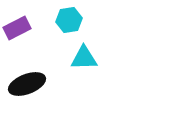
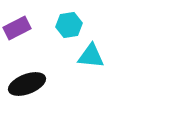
cyan hexagon: moved 5 px down
cyan triangle: moved 7 px right, 2 px up; rotated 8 degrees clockwise
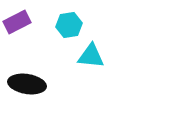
purple rectangle: moved 6 px up
black ellipse: rotated 30 degrees clockwise
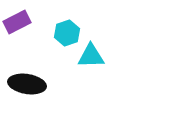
cyan hexagon: moved 2 px left, 8 px down; rotated 10 degrees counterclockwise
cyan triangle: rotated 8 degrees counterclockwise
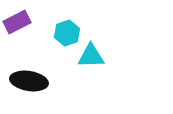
black ellipse: moved 2 px right, 3 px up
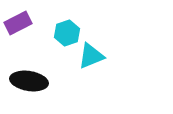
purple rectangle: moved 1 px right, 1 px down
cyan triangle: rotated 20 degrees counterclockwise
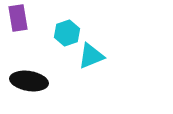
purple rectangle: moved 5 px up; rotated 72 degrees counterclockwise
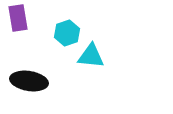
cyan triangle: rotated 28 degrees clockwise
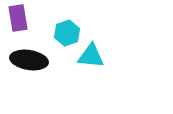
black ellipse: moved 21 px up
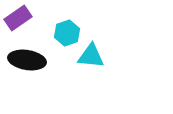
purple rectangle: rotated 64 degrees clockwise
black ellipse: moved 2 px left
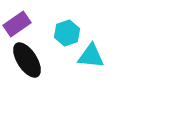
purple rectangle: moved 1 px left, 6 px down
black ellipse: rotated 48 degrees clockwise
